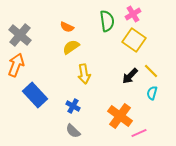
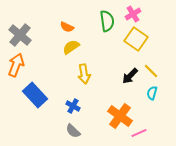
yellow square: moved 2 px right, 1 px up
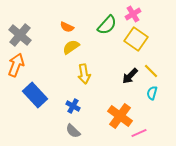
green semicircle: moved 4 px down; rotated 50 degrees clockwise
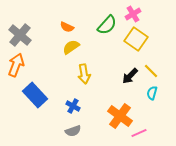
gray semicircle: rotated 63 degrees counterclockwise
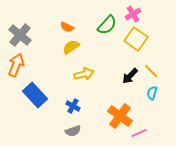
yellow arrow: rotated 96 degrees counterclockwise
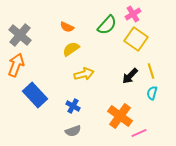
yellow semicircle: moved 2 px down
yellow line: rotated 28 degrees clockwise
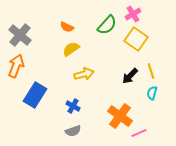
orange arrow: moved 1 px down
blue rectangle: rotated 75 degrees clockwise
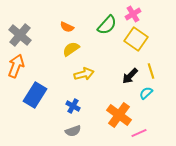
cyan semicircle: moved 6 px left; rotated 32 degrees clockwise
orange cross: moved 1 px left, 1 px up
